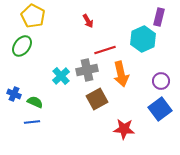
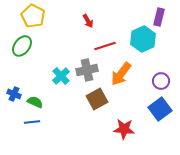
red line: moved 4 px up
orange arrow: rotated 50 degrees clockwise
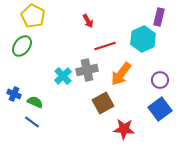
cyan cross: moved 2 px right
purple circle: moved 1 px left, 1 px up
brown square: moved 6 px right, 4 px down
blue line: rotated 42 degrees clockwise
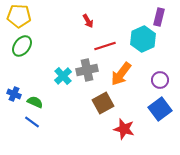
yellow pentagon: moved 14 px left; rotated 25 degrees counterclockwise
red star: rotated 10 degrees clockwise
